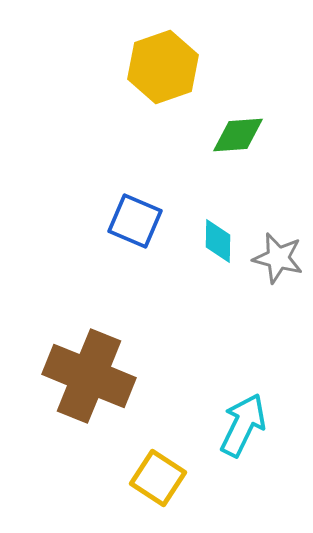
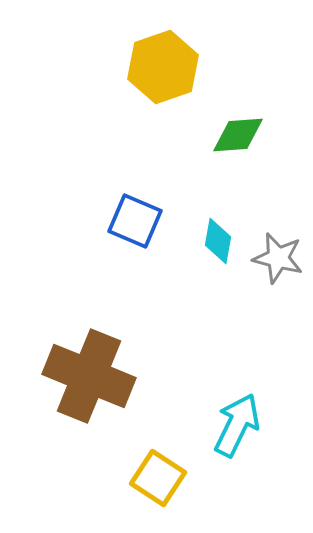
cyan diamond: rotated 9 degrees clockwise
cyan arrow: moved 6 px left
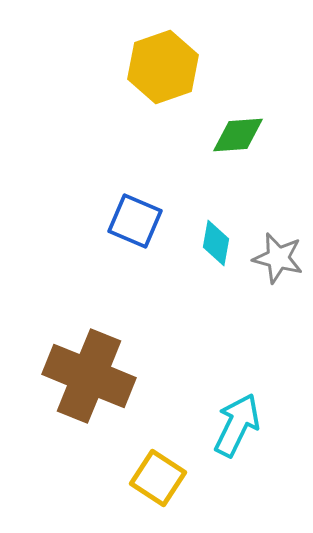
cyan diamond: moved 2 px left, 2 px down
